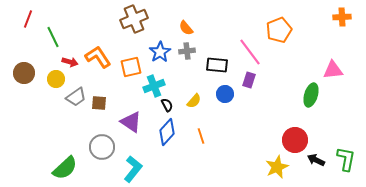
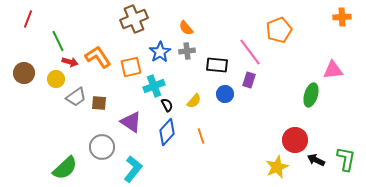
green line: moved 5 px right, 4 px down
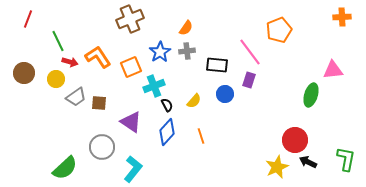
brown cross: moved 4 px left
orange semicircle: rotated 105 degrees counterclockwise
orange square: rotated 10 degrees counterclockwise
black arrow: moved 8 px left, 2 px down
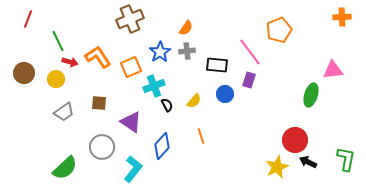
gray trapezoid: moved 12 px left, 15 px down
blue diamond: moved 5 px left, 14 px down
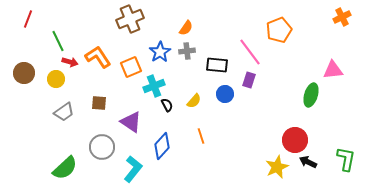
orange cross: rotated 24 degrees counterclockwise
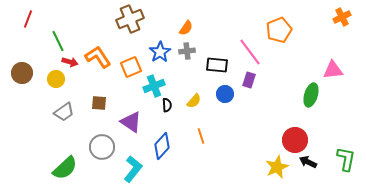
brown circle: moved 2 px left
black semicircle: rotated 24 degrees clockwise
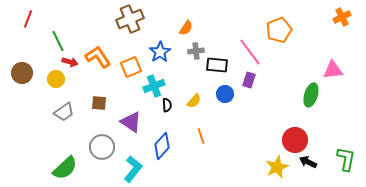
gray cross: moved 9 px right
